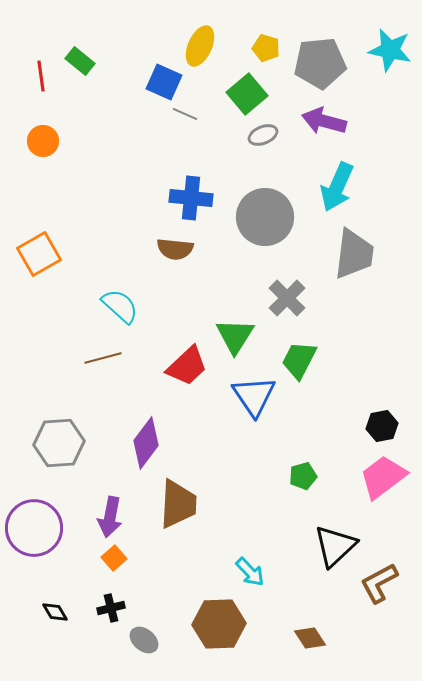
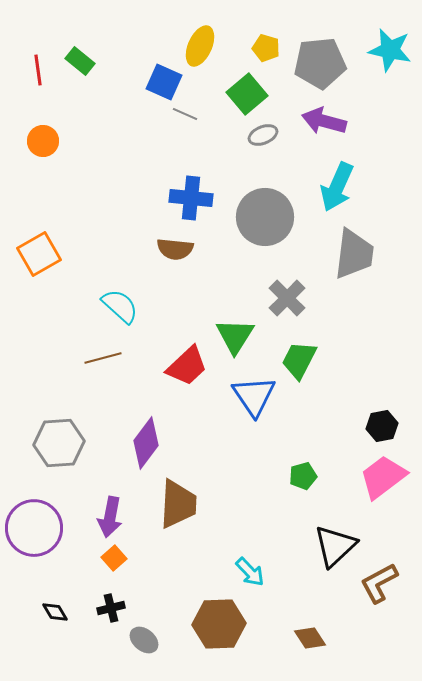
red line at (41, 76): moved 3 px left, 6 px up
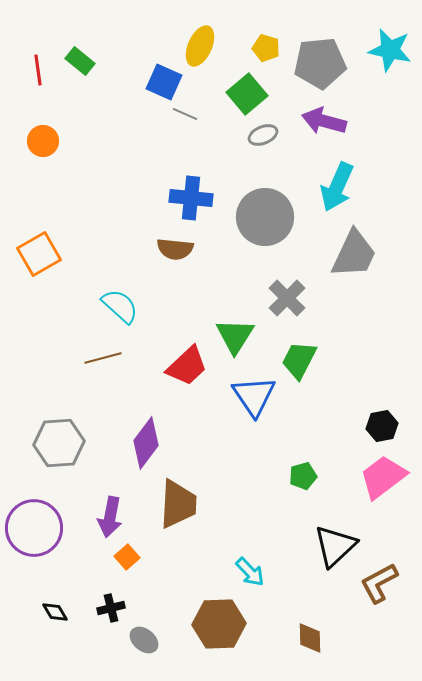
gray trapezoid at (354, 254): rotated 18 degrees clockwise
orange square at (114, 558): moved 13 px right, 1 px up
brown diamond at (310, 638): rotated 32 degrees clockwise
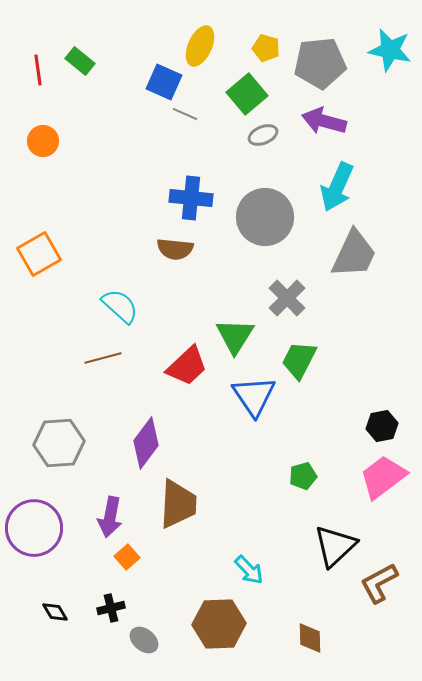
cyan arrow at (250, 572): moved 1 px left, 2 px up
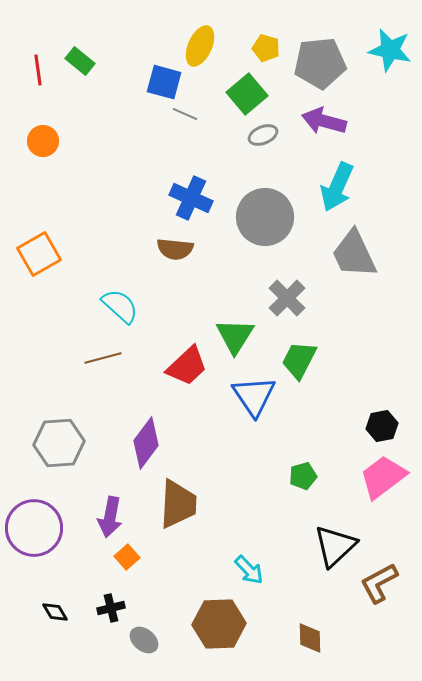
blue square at (164, 82): rotated 9 degrees counterclockwise
blue cross at (191, 198): rotated 18 degrees clockwise
gray trapezoid at (354, 254): rotated 130 degrees clockwise
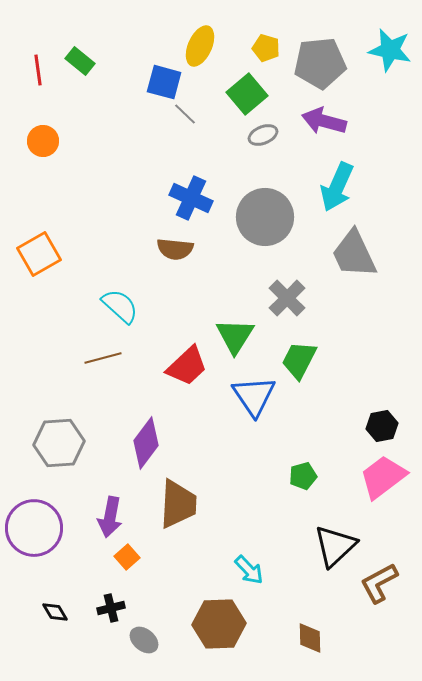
gray line at (185, 114): rotated 20 degrees clockwise
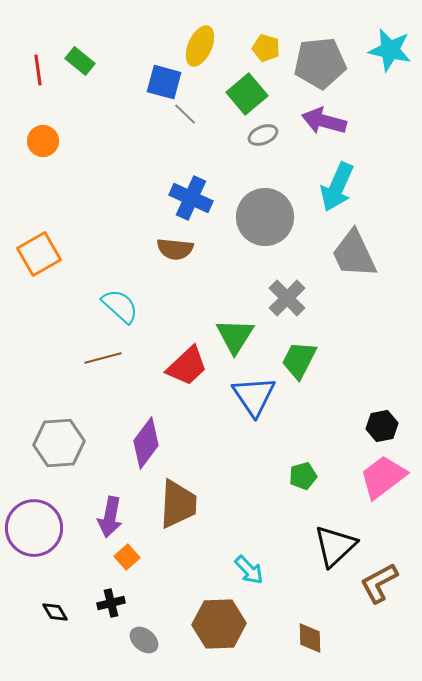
black cross at (111, 608): moved 5 px up
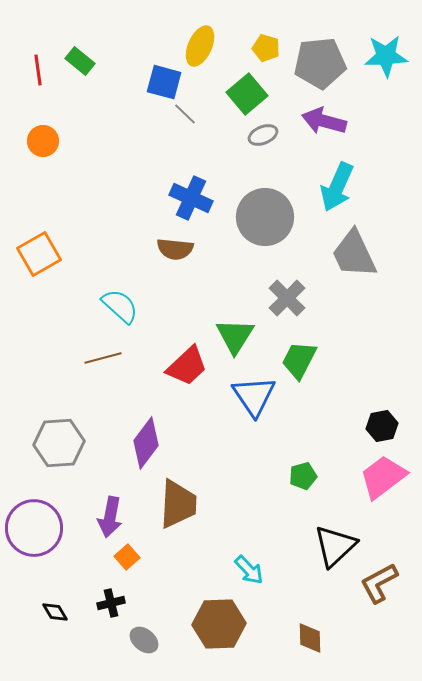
cyan star at (390, 50): moved 4 px left, 6 px down; rotated 15 degrees counterclockwise
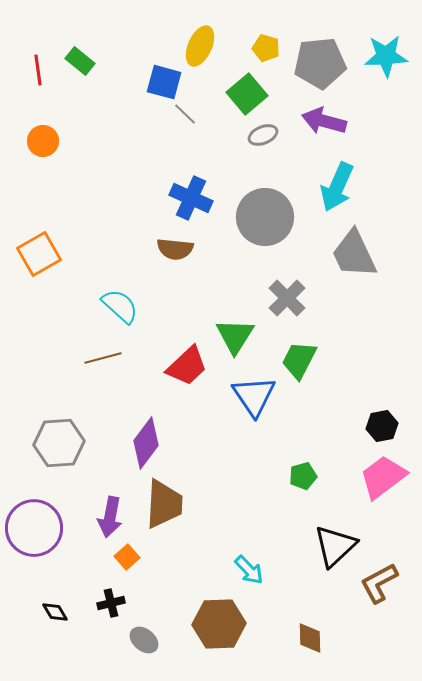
brown trapezoid at (178, 504): moved 14 px left
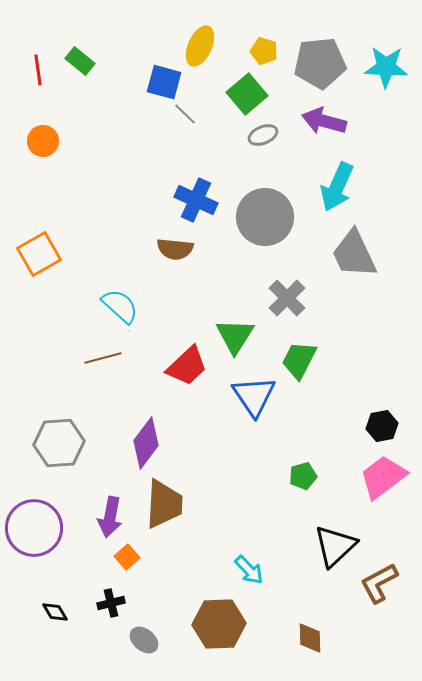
yellow pentagon at (266, 48): moved 2 px left, 3 px down
cyan star at (386, 56): moved 11 px down; rotated 6 degrees clockwise
blue cross at (191, 198): moved 5 px right, 2 px down
